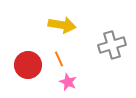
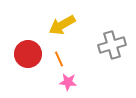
yellow arrow: rotated 140 degrees clockwise
red circle: moved 11 px up
pink star: rotated 18 degrees counterclockwise
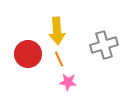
yellow arrow: moved 5 px left, 6 px down; rotated 64 degrees counterclockwise
gray cross: moved 8 px left
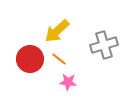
yellow arrow: rotated 52 degrees clockwise
red circle: moved 2 px right, 5 px down
orange line: rotated 28 degrees counterclockwise
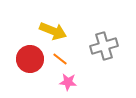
yellow arrow: moved 4 px left; rotated 116 degrees counterclockwise
gray cross: moved 1 px down
orange line: moved 1 px right
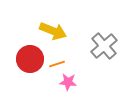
gray cross: rotated 24 degrees counterclockwise
orange line: moved 3 px left, 5 px down; rotated 56 degrees counterclockwise
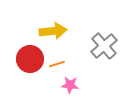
yellow arrow: rotated 28 degrees counterclockwise
pink star: moved 2 px right, 3 px down
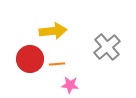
gray cross: moved 3 px right, 1 px down
orange line: rotated 14 degrees clockwise
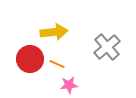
yellow arrow: moved 1 px right, 1 px down
orange line: rotated 28 degrees clockwise
pink star: moved 1 px left; rotated 12 degrees counterclockwise
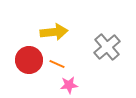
red circle: moved 1 px left, 1 px down
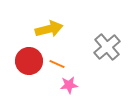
yellow arrow: moved 5 px left, 3 px up; rotated 8 degrees counterclockwise
red circle: moved 1 px down
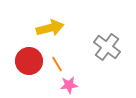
yellow arrow: moved 1 px right, 1 px up
gray cross: rotated 12 degrees counterclockwise
orange line: rotated 35 degrees clockwise
